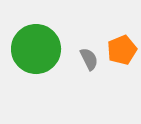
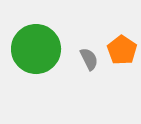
orange pentagon: rotated 16 degrees counterclockwise
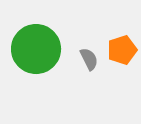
orange pentagon: rotated 20 degrees clockwise
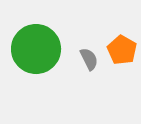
orange pentagon: rotated 24 degrees counterclockwise
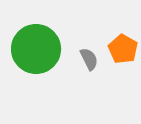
orange pentagon: moved 1 px right, 1 px up
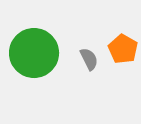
green circle: moved 2 px left, 4 px down
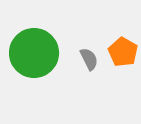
orange pentagon: moved 3 px down
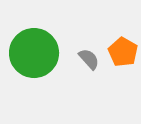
gray semicircle: rotated 15 degrees counterclockwise
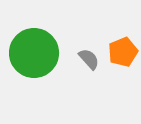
orange pentagon: rotated 20 degrees clockwise
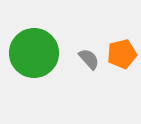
orange pentagon: moved 1 px left, 2 px down; rotated 8 degrees clockwise
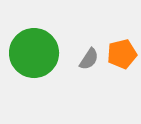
gray semicircle: rotated 75 degrees clockwise
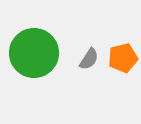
orange pentagon: moved 1 px right, 4 px down
